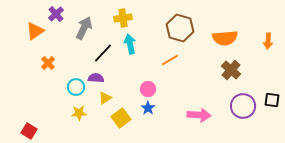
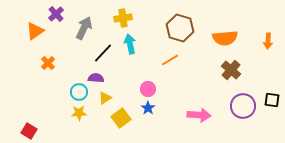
cyan circle: moved 3 px right, 5 px down
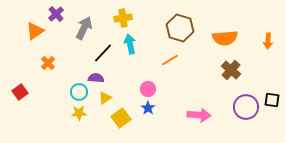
purple circle: moved 3 px right, 1 px down
red square: moved 9 px left, 39 px up; rotated 21 degrees clockwise
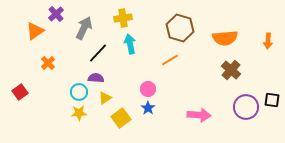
black line: moved 5 px left
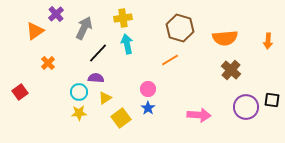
cyan arrow: moved 3 px left
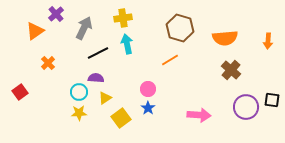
black line: rotated 20 degrees clockwise
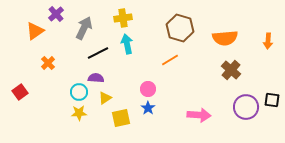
yellow square: rotated 24 degrees clockwise
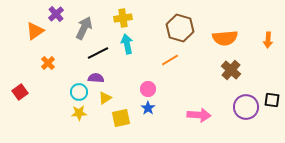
orange arrow: moved 1 px up
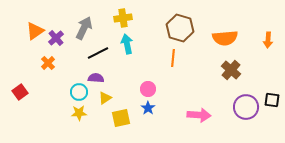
purple cross: moved 24 px down
orange line: moved 3 px right, 2 px up; rotated 54 degrees counterclockwise
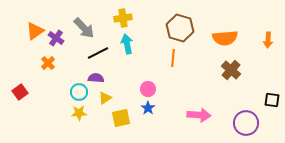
gray arrow: rotated 110 degrees clockwise
purple cross: rotated 14 degrees counterclockwise
purple circle: moved 16 px down
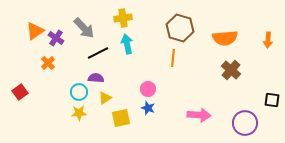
blue star: rotated 16 degrees counterclockwise
purple circle: moved 1 px left
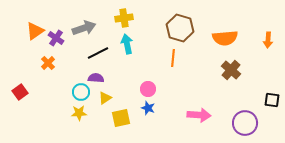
yellow cross: moved 1 px right
gray arrow: rotated 65 degrees counterclockwise
cyan circle: moved 2 px right
